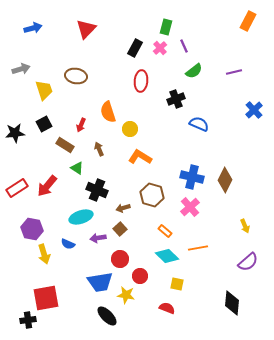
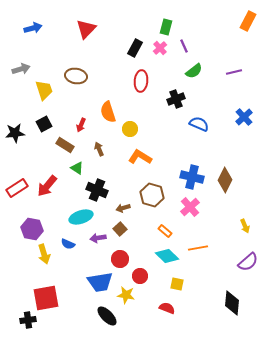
blue cross at (254, 110): moved 10 px left, 7 px down
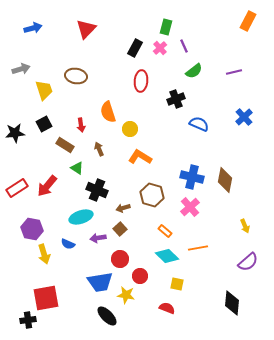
red arrow at (81, 125): rotated 32 degrees counterclockwise
brown diamond at (225, 180): rotated 15 degrees counterclockwise
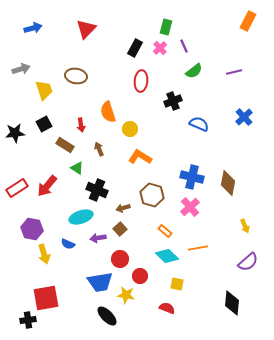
black cross at (176, 99): moved 3 px left, 2 px down
brown diamond at (225, 180): moved 3 px right, 3 px down
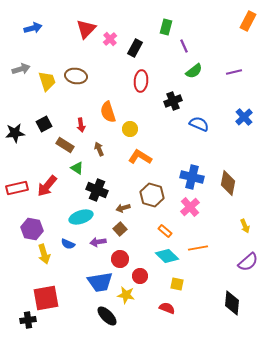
pink cross at (160, 48): moved 50 px left, 9 px up
yellow trapezoid at (44, 90): moved 3 px right, 9 px up
red rectangle at (17, 188): rotated 20 degrees clockwise
purple arrow at (98, 238): moved 4 px down
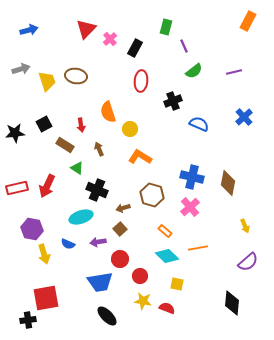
blue arrow at (33, 28): moved 4 px left, 2 px down
red arrow at (47, 186): rotated 15 degrees counterclockwise
yellow star at (126, 295): moved 17 px right, 6 px down
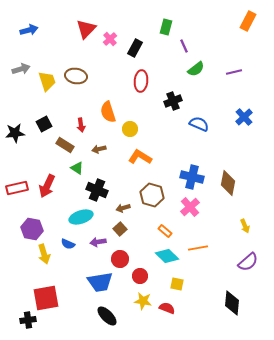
green semicircle at (194, 71): moved 2 px right, 2 px up
brown arrow at (99, 149): rotated 80 degrees counterclockwise
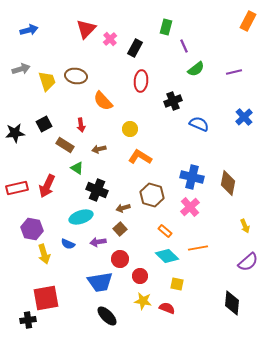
orange semicircle at (108, 112): moved 5 px left, 11 px up; rotated 25 degrees counterclockwise
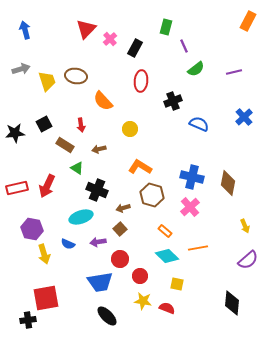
blue arrow at (29, 30): moved 4 px left; rotated 90 degrees counterclockwise
orange L-shape at (140, 157): moved 10 px down
purple semicircle at (248, 262): moved 2 px up
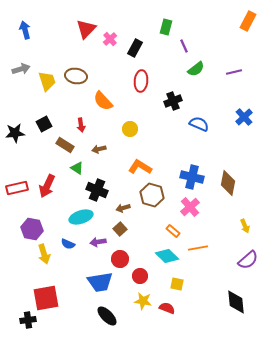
orange rectangle at (165, 231): moved 8 px right
black diamond at (232, 303): moved 4 px right, 1 px up; rotated 10 degrees counterclockwise
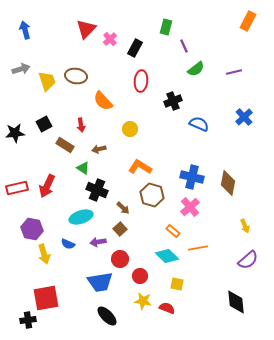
green triangle at (77, 168): moved 6 px right
brown arrow at (123, 208): rotated 120 degrees counterclockwise
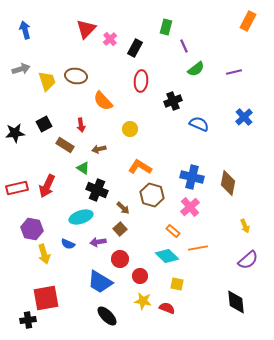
blue trapezoid at (100, 282): rotated 40 degrees clockwise
